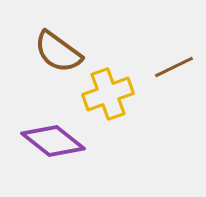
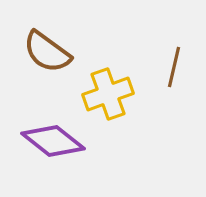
brown semicircle: moved 11 px left
brown line: rotated 51 degrees counterclockwise
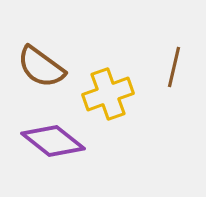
brown semicircle: moved 6 px left, 15 px down
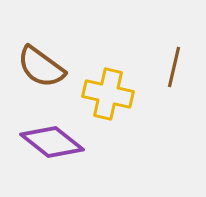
yellow cross: rotated 33 degrees clockwise
purple diamond: moved 1 px left, 1 px down
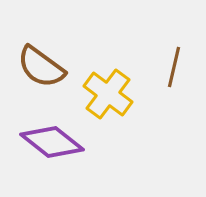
yellow cross: rotated 24 degrees clockwise
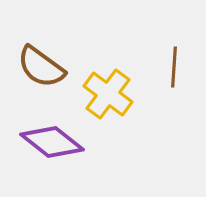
brown line: rotated 9 degrees counterclockwise
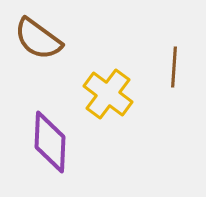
brown semicircle: moved 3 px left, 28 px up
purple diamond: moved 2 px left; rotated 54 degrees clockwise
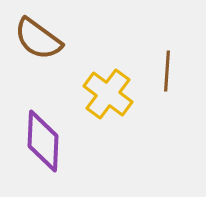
brown line: moved 7 px left, 4 px down
purple diamond: moved 7 px left, 1 px up
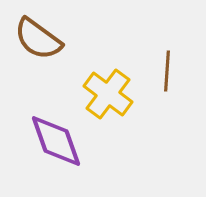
purple diamond: moved 13 px right; rotated 22 degrees counterclockwise
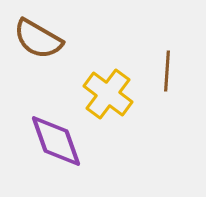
brown semicircle: rotated 6 degrees counterclockwise
